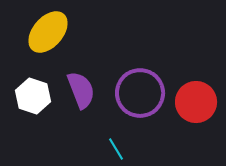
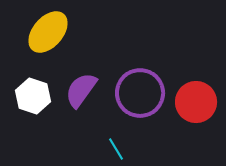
purple semicircle: rotated 123 degrees counterclockwise
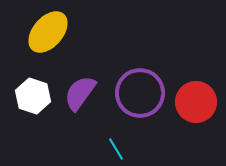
purple semicircle: moved 1 px left, 3 px down
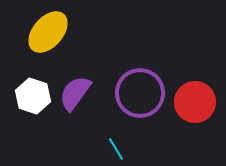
purple semicircle: moved 5 px left
red circle: moved 1 px left
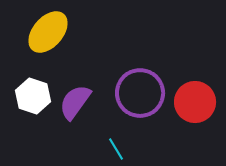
purple semicircle: moved 9 px down
